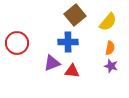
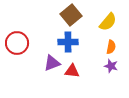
brown square: moved 4 px left
orange semicircle: moved 1 px right, 1 px up
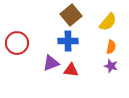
blue cross: moved 1 px up
purple triangle: moved 1 px left
red triangle: moved 1 px left, 1 px up
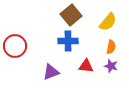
red circle: moved 2 px left, 3 px down
purple triangle: moved 9 px down
red triangle: moved 15 px right, 4 px up
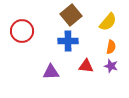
red circle: moved 7 px right, 15 px up
purple triangle: rotated 18 degrees clockwise
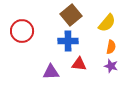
yellow semicircle: moved 1 px left, 1 px down
red triangle: moved 7 px left, 2 px up
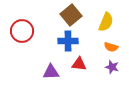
yellow semicircle: moved 1 px left, 1 px up; rotated 18 degrees counterclockwise
orange semicircle: rotated 96 degrees clockwise
purple star: moved 1 px right, 1 px down
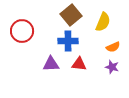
yellow semicircle: moved 3 px left
orange semicircle: moved 2 px right; rotated 40 degrees counterclockwise
purple triangle: moved 8 px up
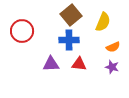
blue cross: moved 1 px right, 1 px up
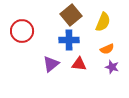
orange semicircle: moved 6 px left, 2 px down
purple triangle: rotated 36 degrees counterclockwise
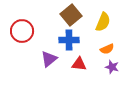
purple triangle: moved 2 px left, 5 px up
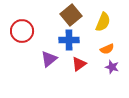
red triangle: rotated 42 degrees counterclockwise
